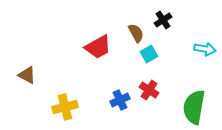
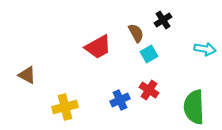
green semicircle: rotated 12 degrees counterclockwise
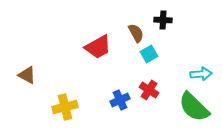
black cross: rotated 36 degrees clockwise
cyan arrow: moved 4 px left, 25 px down; rotated 15 degrees counterclockwise
green semicircle: rotated 44 degrees counterclockwise
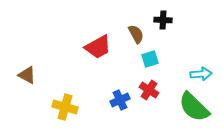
brown semicircle: moved 1 px down
cyan square: moved 1 px right, 5 px down; rotated 12 degrees clockwise
yellow cross: rotated 30 degrees clockwise
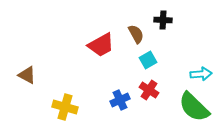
red trapezoid: moved 3 px right, 2 px up
cyan square: moved 2 px left, 1 px down; rotated 12 degrees counterclockwise
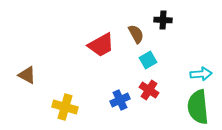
green semicircle: moved 4 px right; rotated 40 degrees clockwise
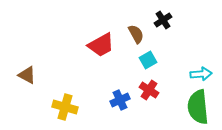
black cross: rotated 36 degrees counterclockwise
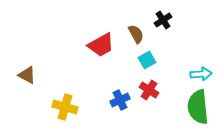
cyan square: moved 1 px left
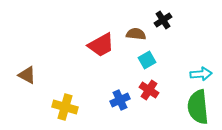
brown semicircle: rotated 54 degrees counterclockwise
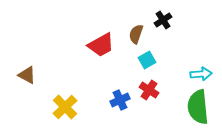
brown semicircle: rotated 78 degrees counterclockwise
yellow cross: rotated 30 degrees clockwise
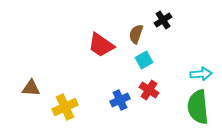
red trapezoid: rotated 64 degrees clockwise
cyan square: moved 3 px left
brown triangle: moved 4 px right, 13 px down; rotated 24 degrees counterclockwise
yellow cross: rotated 20 degrees clockwise
